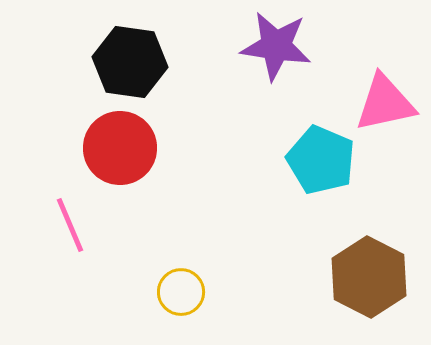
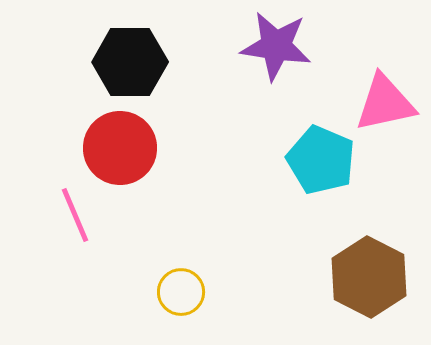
black hexagon: rotated 8 degrees counterclockwise
pink line: moved 5 px right, 10 px up
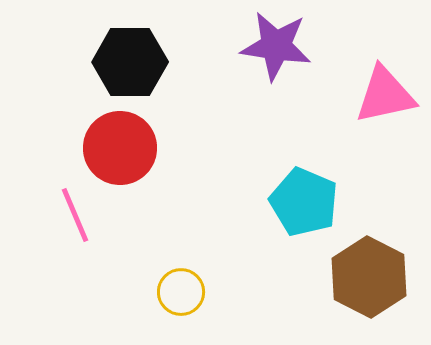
pink triangle: moved 8 px up
cyan pentagon: moved 17 px left, 42 px down
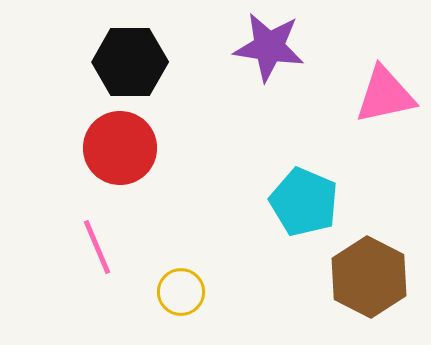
purple star: moved 7 px left, 1 px down
pink line: moved 22 px right, 32 px down
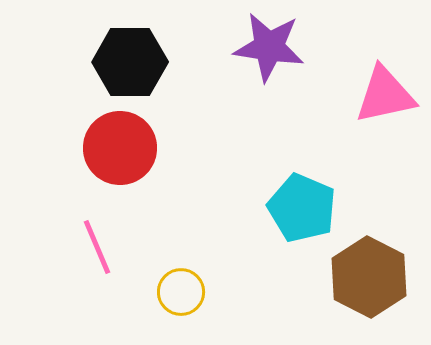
cyan pentagon: moved 2 px left, 6 px down
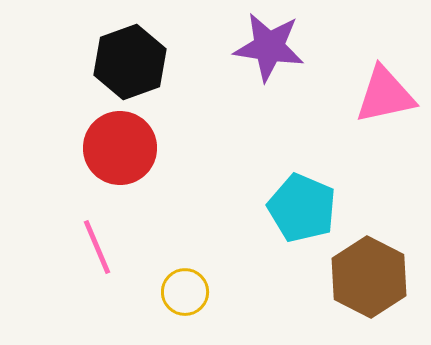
black hexagon: rotated 20 degrees counterclockwise
yellow circle: moved 4 px right
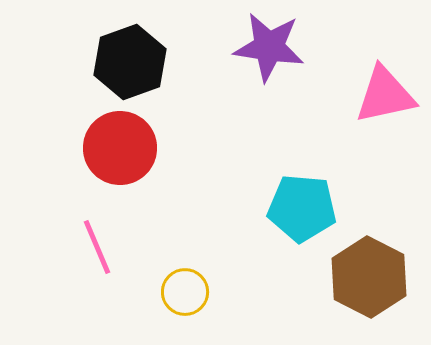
cyan pentagon: rotated 18 degrees counterclockwise
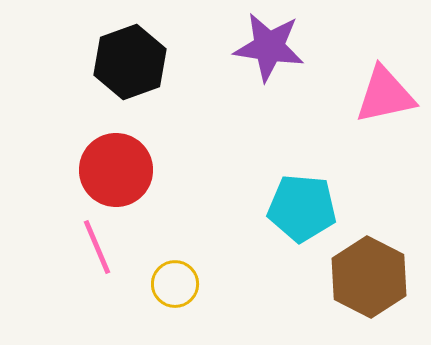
red circle: moved 4 px left, 22 px down
yellow circle: moved 10 px left, 8 px up
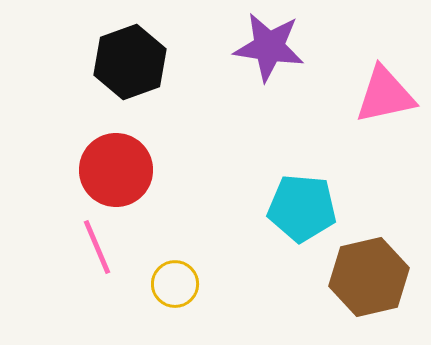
brown hexagon: rotated 20 degrees clockwise
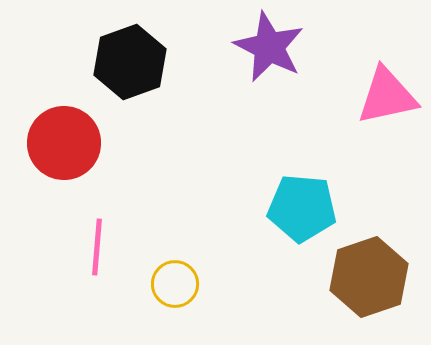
purple star: rotated 18 degrees clockwise
pink triangle: moved 2 px right, 1 px down
red circle: moved 52 px left, 27 px up
pink line: rotated 28 degrees clockwise
brown hexagon: rotated 6 degrees counterclockwise
